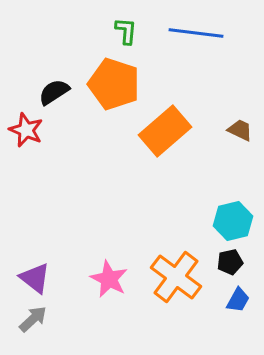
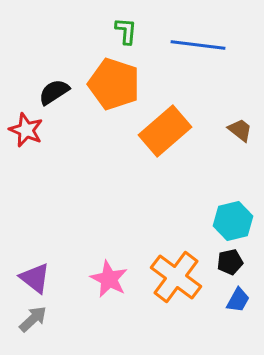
blue line: moved 2 px right, 12 px down
brown trapezoid: rotated 12 degrees clockwise
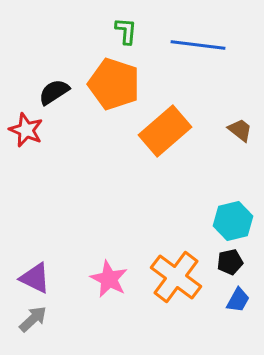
purple triangle: rotated 12 degrees counterclockwise
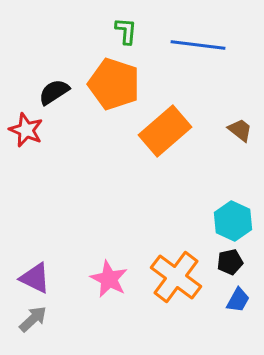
cyan hexagon: rotated 21 degrees counterclockwise
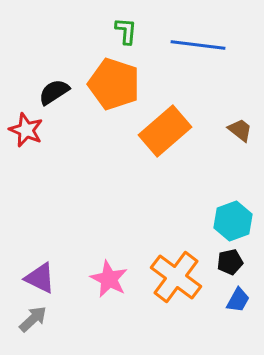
cyan hexagon: rotated 15 degrees clockwise
purple triangle: moved 5 px right
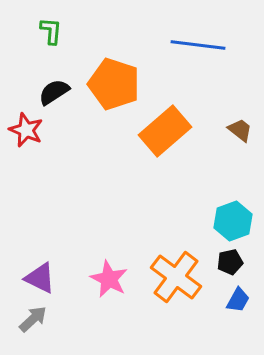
green L-shape: moved 75 px left
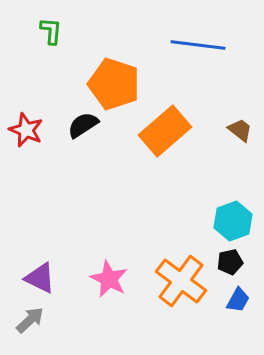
black semicircle: moved 29 px right, 33 px down
orange cross: moved 5 px right, 4 px down
gray arrow: moved 3 px left, 1 px down
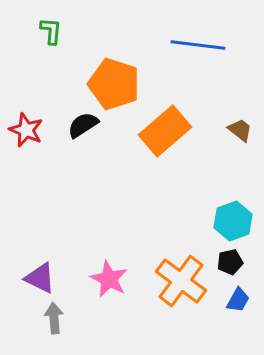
gray arrow: moved 24 px right, 2 px up; rotated 52 degrees counterclockwise
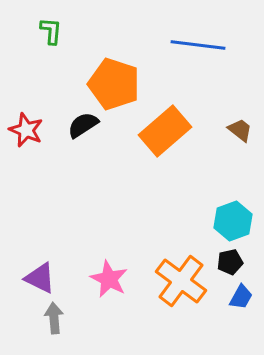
blue trapezoid: moved 3 px right, 3 px up
